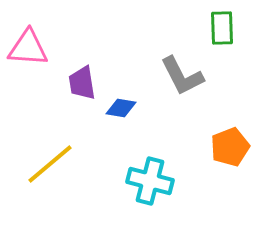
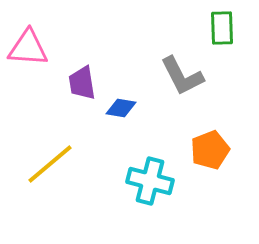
orange pentagon: moved 20 px left, 3 px down
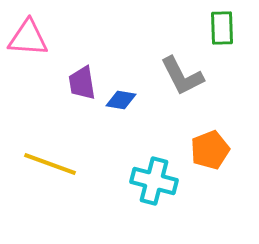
pink triangle: moved 10 px up
blue diamond: moved 8 px up
yellow line: rotated 60 degrees clockwise
cyan cross: moved 4 px right
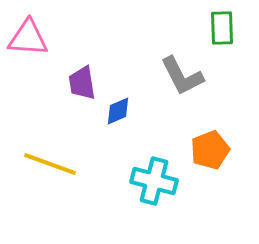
blue diamond: moved 3 px left, 11 px down; rotated 32 degrees counterclockwise
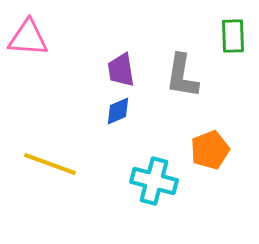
green rectangle: moved 11 px right, 8 px down
gray L-shape: rotated 36 degrees clockwise
purple trapezoid: moved 39 px right, 13 px up
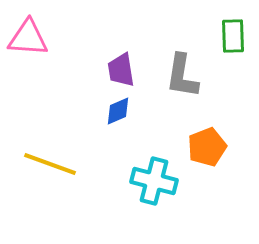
orange pentagon: moved 3 px left, 3 px up
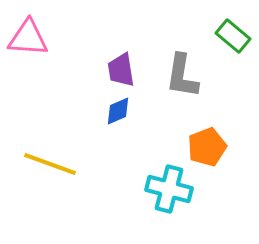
green rectangle: rotated 48 degrees counterclockwise
cyan cross: moved 15 px right, 8 px down
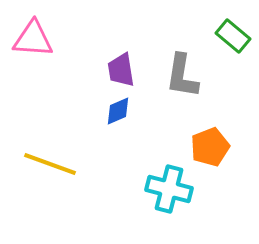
pink triangle: moved 5 px right, 1 px down
orange pentagon: moved 3 px right
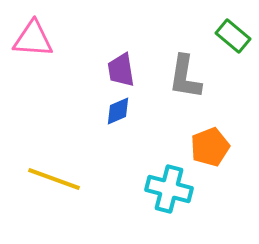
gray L-shape: moved 3 px right, 1 px down
yellow line: moved 4 px right, 15 px down
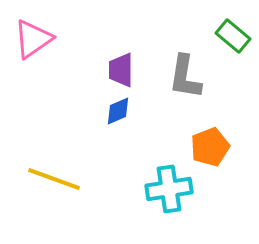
pink triangle: rotated 39 degrees counterclockwise
purple trapezoid: rotated 9 degrees clockwise
cyan cross: rotated 24 degrees counterclockwise
